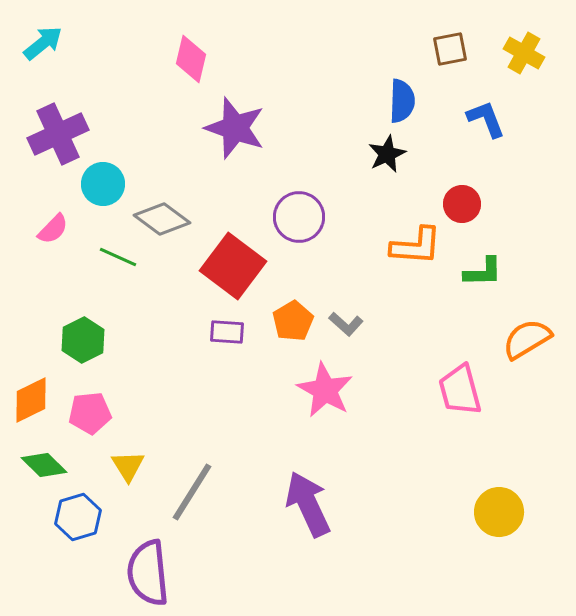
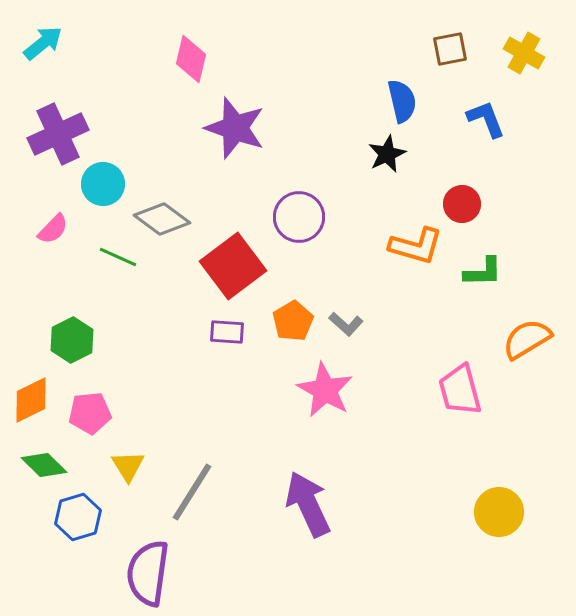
blue semicircle: rotated 15 degrees counterclockwise
orange L-shape: rotated 12 degrees clockwise
red square: rotated 16 degrees clockwise
green hexagon: moved 11 px left
purple semicircle: rotated 14 degrees clockwise
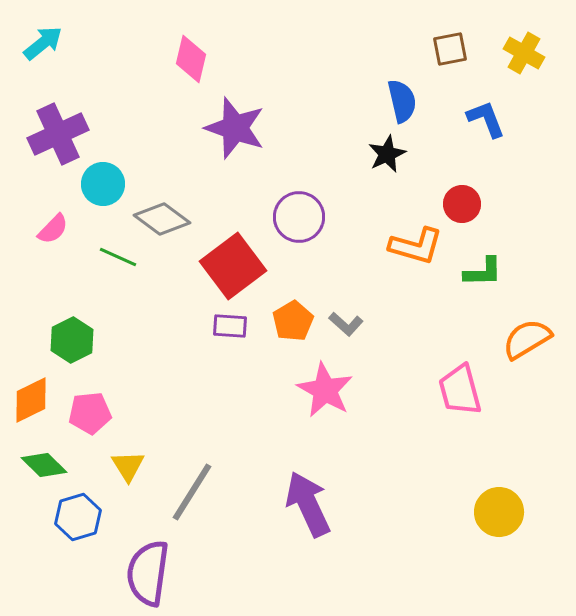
purple rectangle: moved 3 px right, 6 px up
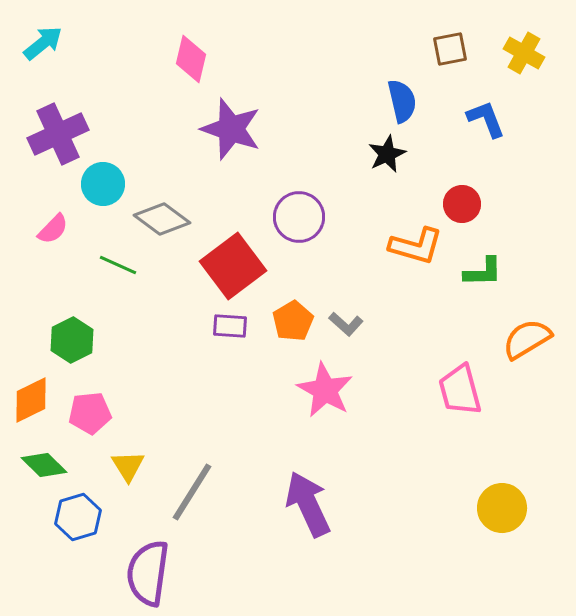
purple star: moved 4 px left, 1 px down
green line: moved 8 px down
yellow circle: moved 3 px right, 4 px up
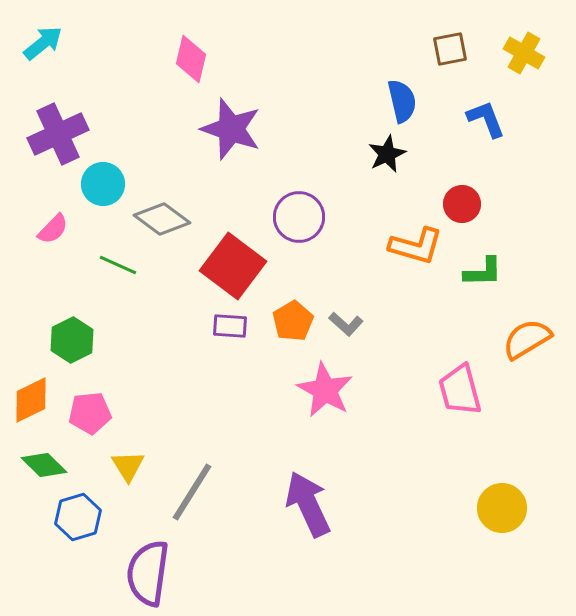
red square: rotated 16 degrees counterclockwise
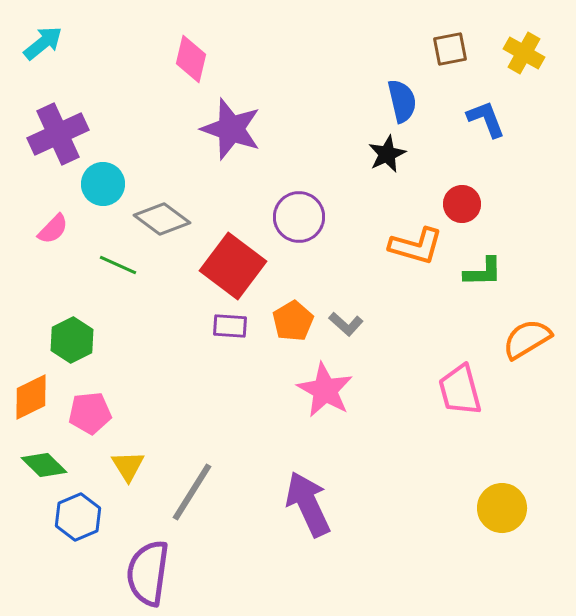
orange diamond: moved 3 px up
blue hexagon: rotated 6 degrees counterclockwise
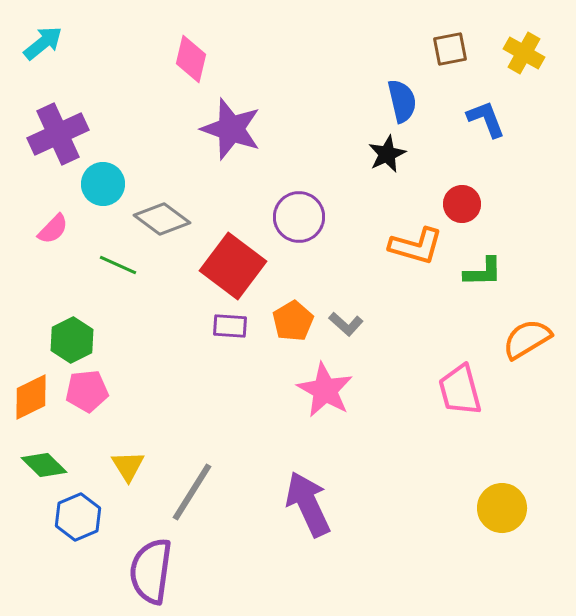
pink pentagon: moved 3 px left, 22 px up
purple semicircle: moved 3 px right, 2 px up
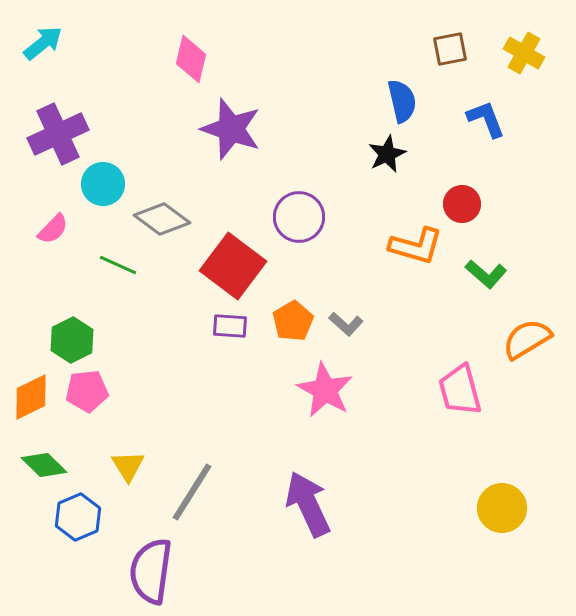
green L-shape: moved 3 px right, 2 px down; rotated 42 degrees clockwise
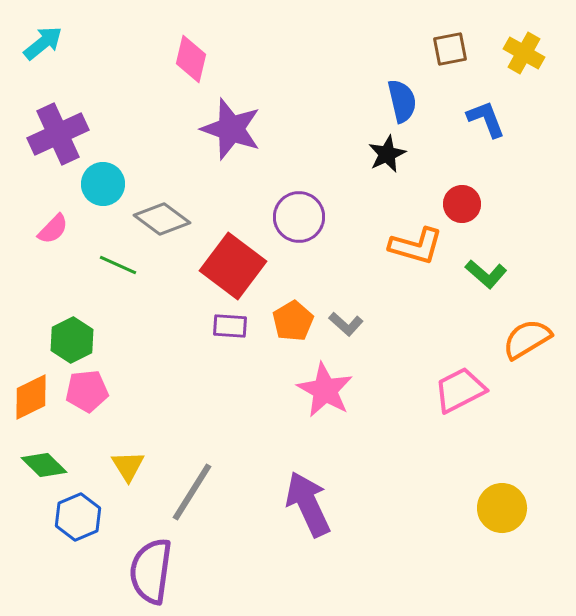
pink trapezoid: rotated 78 degrees clockwise
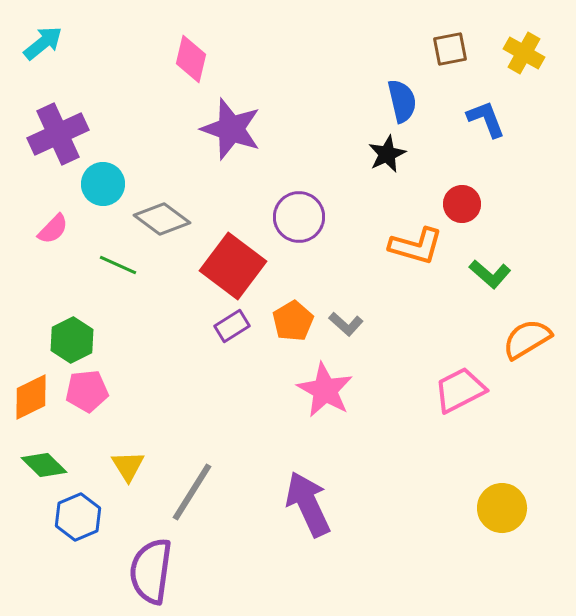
green L-shape: moved 4 px right
purple rectangle: moved 2 px right; rotated 36 degrees counterclockwise
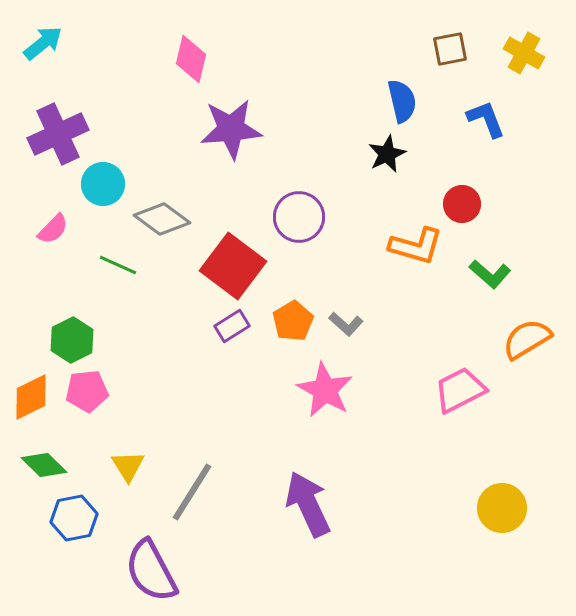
purple star: rotated 24 degrees counterclockwise
blue hexagon: moved 4 px left, 1 px down; rotated 12 degrees clockwise
purple semicircle: rotated 36 degrees counterclockwise
